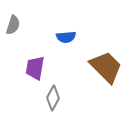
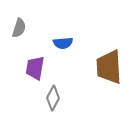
gray semicircle: moved 6 px right, 3 px down
blue semicircle: moved 3 px left, 6 px down
brown trapezoid: moved 3 px right; rotated 138 degrees counterclockwise
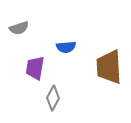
gray semicircle: rotated 54 degrees clockwise
blue semicircle: moved 3 px right, 4 px down
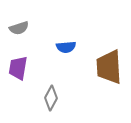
purple trapezoid: moved 17 px left
gray diamond: moved 2 px left
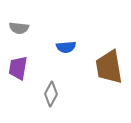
gray semicircle: rotated 24 degrees clockwise
brown trapezoid: rotated 6 degrees counterclockwise
gray diamond: moved 4 px up
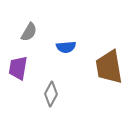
gray semicircle: moved 10 px right, 4 px down; rotated 66 degrees counterclockwise
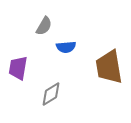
gray semicircle: moved 15 px right, 6 px up
gray diamond: rotated 30 degrees clockwise
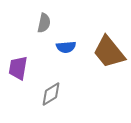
gray semicircle: moved 3 px up; rotated 18 degrees counterclockwise
brown trapezoid: moved 15 px up; rotated 30 degrees counterclockwise
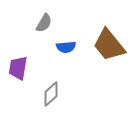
gray semicircle: rotated 18 degrees clockwise
brown trapezoid: moved 7 px up
gray diamond: rotated 10 degrees counterclockwise
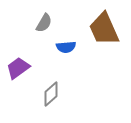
brown trapezoid: moved 5 px left, 16 px up; rotated 15 degrees clockwise
purple trapezoid: rotated 45 degrees clockwise
